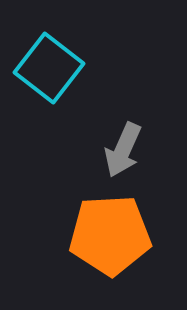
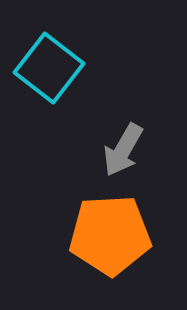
gray arrow: rotated 6 degrees clockwise
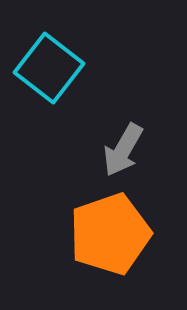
orange pentagon: moved 1 px up; rotated 16 degrees counterclockwise
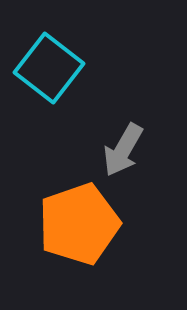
orange pentagon: moved 31 px left, 10 px up
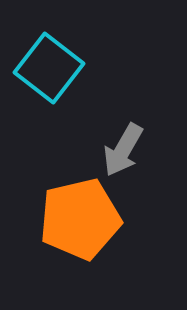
orange pentagon: moved 1 px right, 5 px up; rotated 6 degrees clockwise
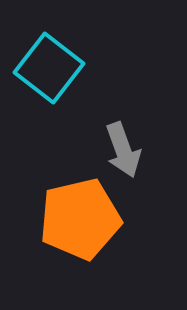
gray arrow: rotated 50 degrees counterclockwise
